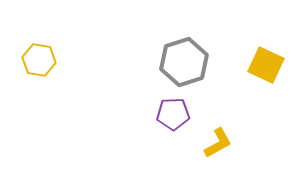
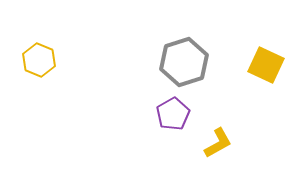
yellow hexagon: rotated 12 degrees clockwise
purple pentagon: rotated 28 degrees counterclockwise
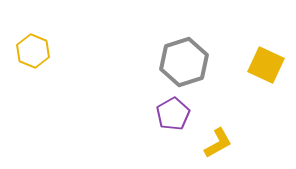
yellow hexagon: moved 6 px left, 9 px up
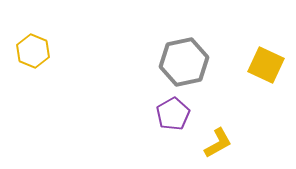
gray hexagon: rotated 6 degrees clockwise
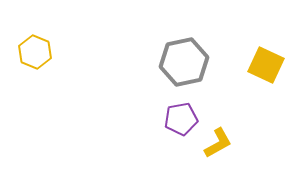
yellow hexagon: moved 2 px right, 1 px down
purple pentagon: moved 8 px right, 5 px down; rotated 20 degrees clockwise
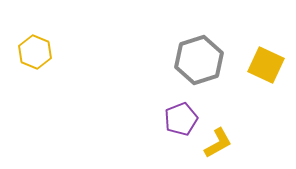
gray hexagon: moved 15 px right, 2 px up; rotated 6 degrees counterclockwise
purple pentagon: rotated 12 degrees counterclockwise
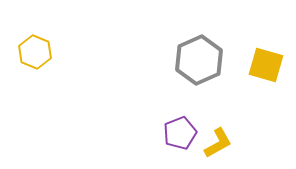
gray hexagon: rotated 6 degrees counterclockwise
yellow square: rotated 9 degrees counterclockwise
purple pentagon: moved 1 px left, 14 px down
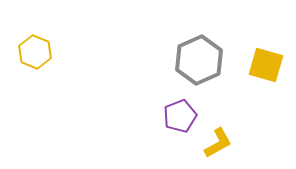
purple pentagon: moved 17 px up
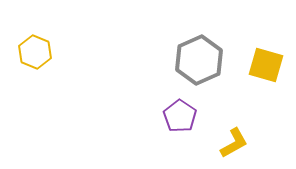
purple pentagon: rotated 16 degrees counterclockwise
yellow L-shape: moved 16 px right
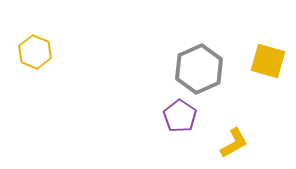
gray hexagon: moved 9 px down
yellow square: moved 2 px right, 4 px up
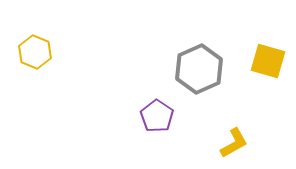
purple pentagon: moved 23 px left
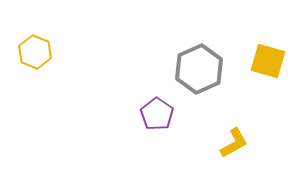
purple pentagon: moved 2 px up
